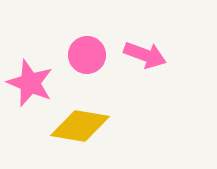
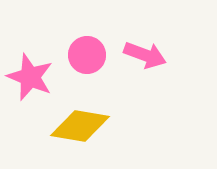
pink star: moved 6 px up
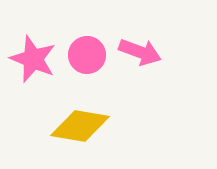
pink arrow: moved 5 px left, 3 px up
pink star: moved 3 px right, 18 px up
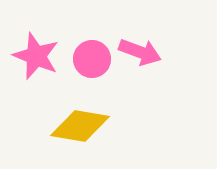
pink circle: moved 5 px right, 4 px down
pink star: moved 3 px right, 3 px up
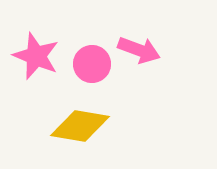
pink arrow: moved 1 px left, 2 px up
pink circle: moved 5 px down
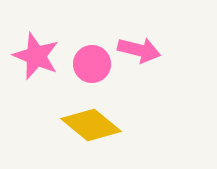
pink arrow: rotated 6 degrees counterclockwise
yellow diamond: moved 11 px right, 1 px up; rotated 30 degrees clockwise
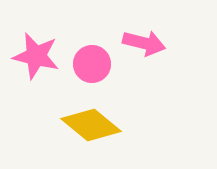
pink arrow: moved 5 px right, 7 px up
pink star: rotated 9 degrees counterclockwise
